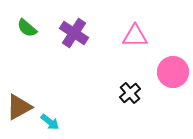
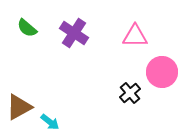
pink circle: moved 11 px left
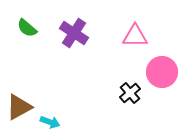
cyan arrow: rotated 18 degrees counterclockwise
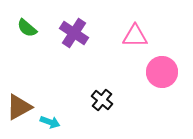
black cross: moved 28 px left, 7 px down; rotated 10 degrees counterclockwise
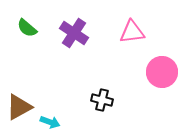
pink triangle: moved 3 px left, 4 px up; rotated 8 degrees counterclockwise
black cross: rotated 25 degrees counterclockwise
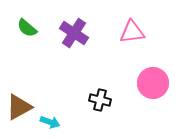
pink circle: moved 9 px left, 11 px down
black cross: moved 2 px left
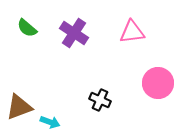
pink circle: moved 5 px right
black cross: rotated 10 degrees clockwise
brown triangle: rotated 8 degrees clockwise
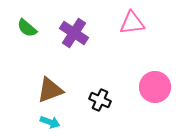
pink triangle: moved 9 px up
pink circle: moved 3 px left, 4 px down
brown triangle: moved 31 px right, 17 px up
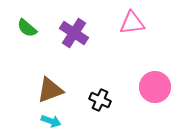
cyan arrow: moved 1 px right, 1 px up
